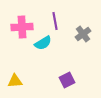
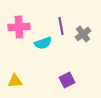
purple line: moved 6 px right, 5 px down
pink cross: moved 3 px left
cyan semicircle: rotated 12 degrees clockwise
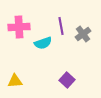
purple square: rotated 21 degrees counterclockwise
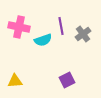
pink cross: rotated 15 degrees clockwise
cyan semicircle: moved 3 px up
purple square: rotated 21 degrees clockwise
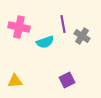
purple line: moved 2 px right, 2 px up
gray cross: moved 1 px left, 2 px down; rotated 21 degrees counterclockwise
cyan semicircle: moved 2 px right, 2 px down
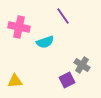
purple line: moved 8 px up; rotated 24 degrees counterclockwise
gray cross: moved 29 px down
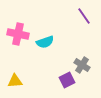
purple line: moved 21 px right
pink cross: moved 1 px left, 7 px down
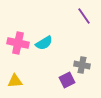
pink cross: moved 9 px down
cyan semicircle: moved 1 px left, 1 px down; rotated 12 degrees counterclockwise
gray cross: rotated 21 degrees counterclockwise
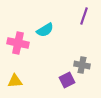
purple line: rotated 54 degrees clockwise
cyan semicircle: moved 1 px right, 13 px up
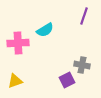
pink cross: rotated 15 degrees counterclockwise
yellow triangle: rotated 14 degrees counterclockwise
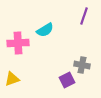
yellow triangle: moved 3 px left, 2 px up
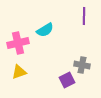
purple line: rotated 18 degrees counterclockwise
pink cross: rotated 10 degrees counterclockwise
yellow triangle: moved 7 px right, 7 px up
